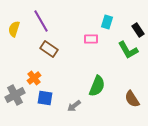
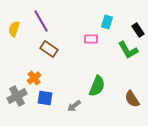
gray cross: moved 2 px right, 1 px down
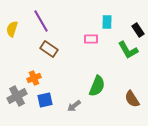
cyan rectangle: rotated 16 degrees counterclockwise
yellow semicircle: moved 2 px left
orange cross: rotated 16 degrees clockwise
blue square: moved 2 px down; rotated 21 degrees counterclockwise
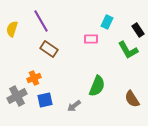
cyan rectangle: rotated 24 degrees clockwise
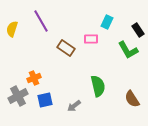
brown rectangle: moved 17 px right, 1 px up
green semicircle: moved 1 px right; rotated 35 degrees counterclockwise
gray cross: moved 1 px right
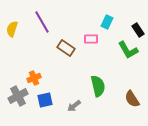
purple line: moved 1 px right, 1 px down
